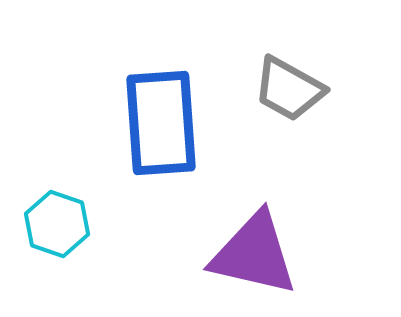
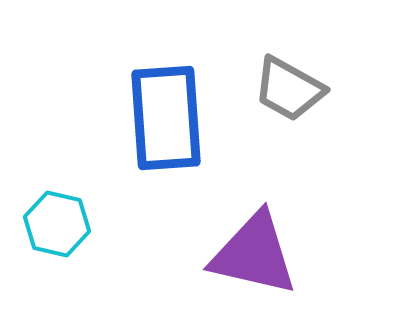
blue rectangle: moved 5 px right, 5 px up
cyan hexagon: rotated 6 degrees counterclockwise
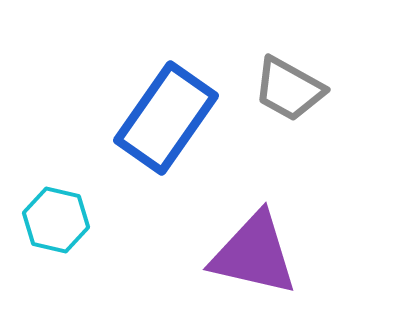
blue rectangle: rotated 39 degrees clockwise
cyan hexagon: moved 1 px left, 4 px up
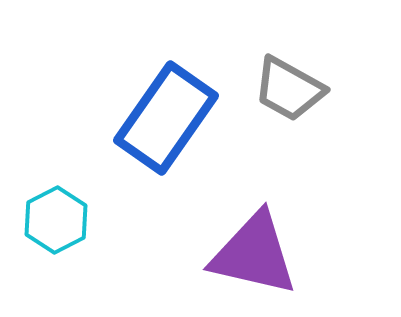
cyan hexagon: rotated 20 degrees clockwise
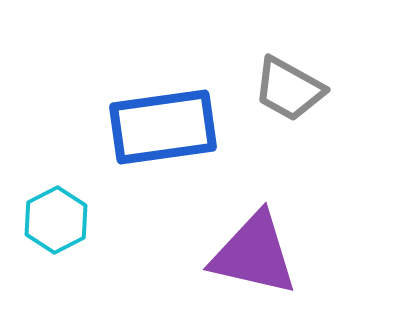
blue rectangle: moved 3 px left, 9 px down; rotated 47 degrees clockwise
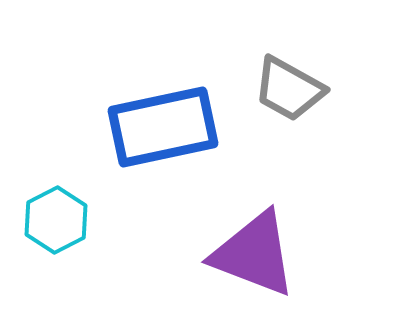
blue rectangle: rotated 4 degrees counterclockwise
purple triangle: rotated 8 degrees clockwise
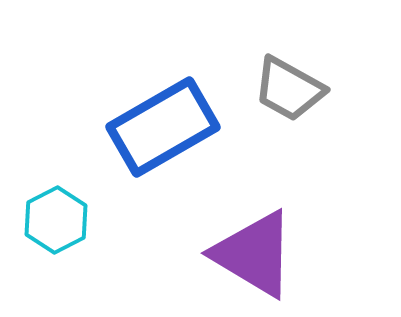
blue rectangle: rotated 18 degrees counterclockwise
purple triangle: rotated 10 degrees clockwise
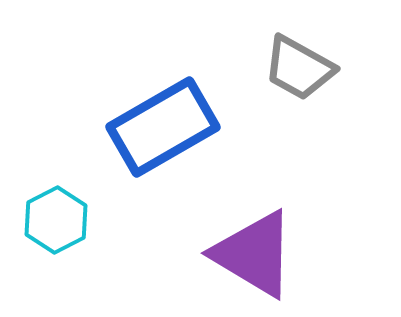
gray trapezoid: moved 10 px right, 21 px up
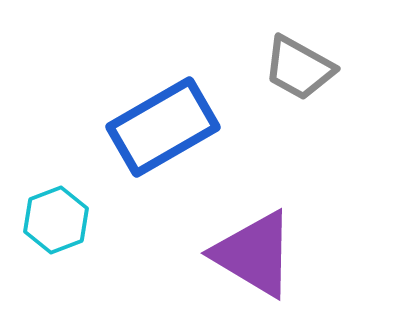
cyan hexagon: rotated 6 degrees clockwise
